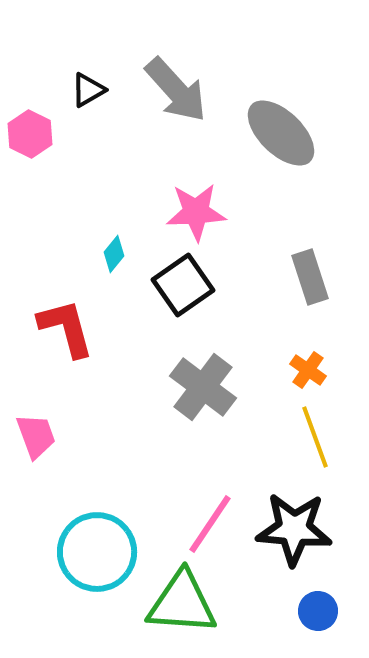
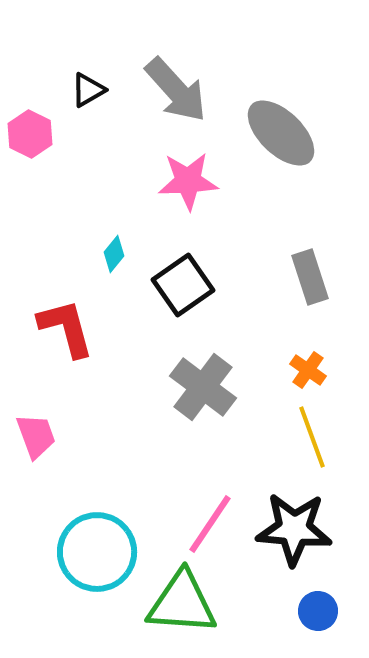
pink star: moved 8 px left, 31 px up
yellow line: moved 3 px left
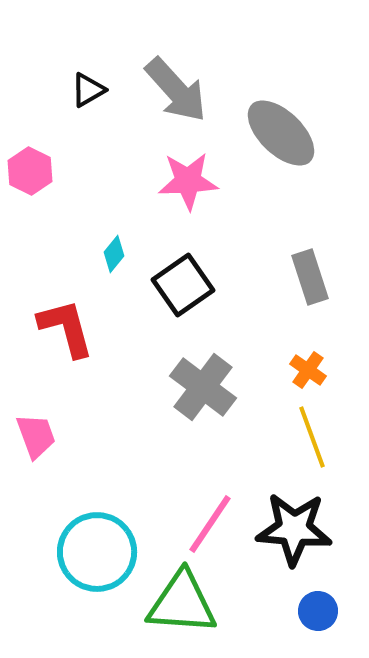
pink hexagon: moved 37 px down
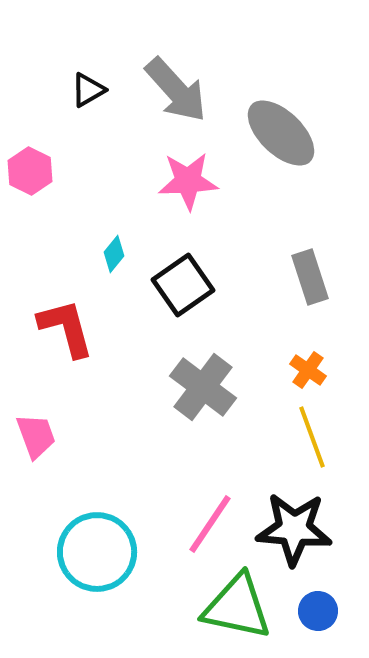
green triangle: moved 55 px right, 4 px down; rotated 8 degrees clockwise
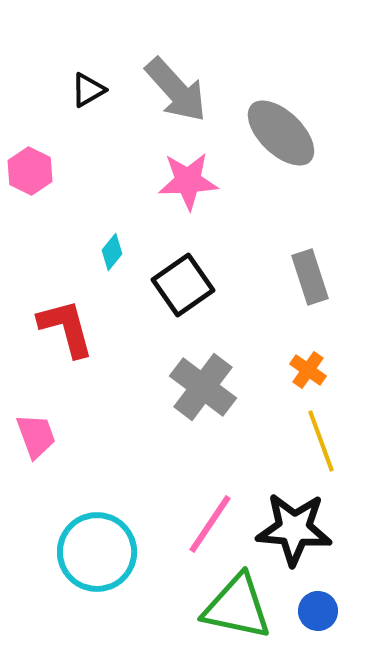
cyan diamond: moved 2 px left, 2 px up
yellow line: moved 9 px right, 4 px down
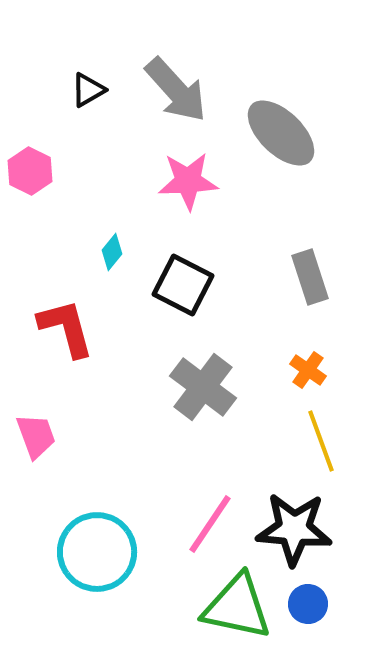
black square: rotated 28 degrees counterclockwise
blue circle: moved 10 px left, 7 px up
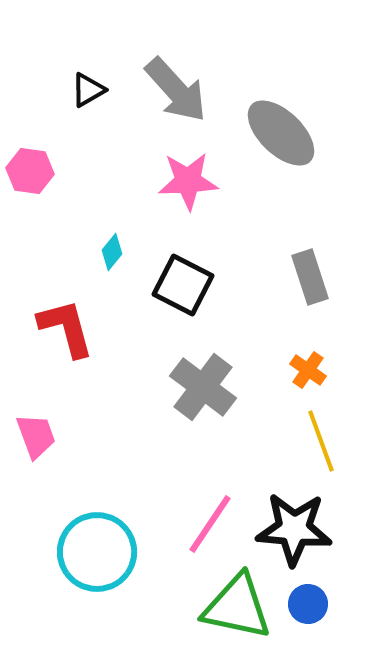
pink hexagon: rotated 18 degrees counterclockwise
